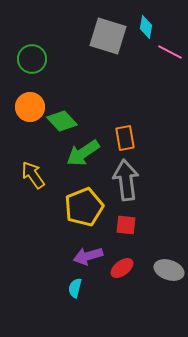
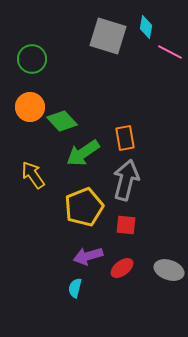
gray arrow: rotated 21 degrees clockwise
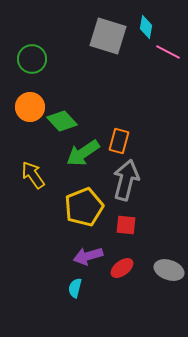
pink line: moved 2 px left
orange rectangle: moved 6 px left, 3 px down; rotated 25 degrees clockwise
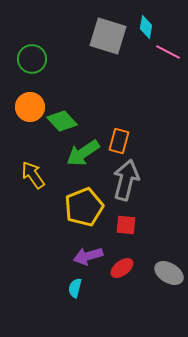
gray ellipse: moved 3 px down; rotated 12 degrees clockwise
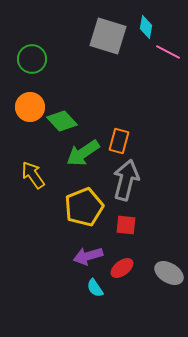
cyan semicircle: moved 20 px right; rotated 48 degrees counterclockwise
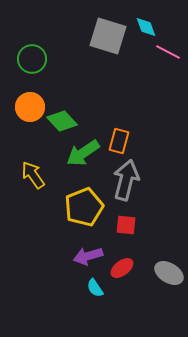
cyan diamond: rotated 30 degrees counterclockwise
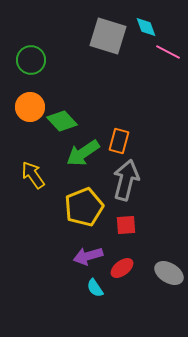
green circle: moved 1 px left, 1 px down
red square: rotated 10 degrees counterclockwise
